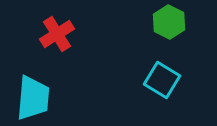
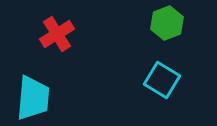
green hexagon: moved 2 px left, 1 px down; rotated 12 degrees clockwise
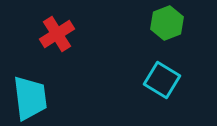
cyan trapezoid: moved 3 px left; rotated 12 degrees counterclockwise
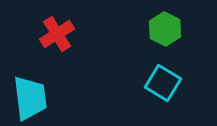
green hexagon: moved 2 px left, 6 px down; rotated 12 degrees counterclockwise
cyan square: moved 1 px right, 3 px down
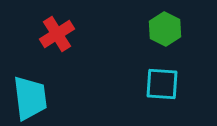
cyan square: moved 1 px left, 1 px down; rotated 27 degrees counterclockwise
